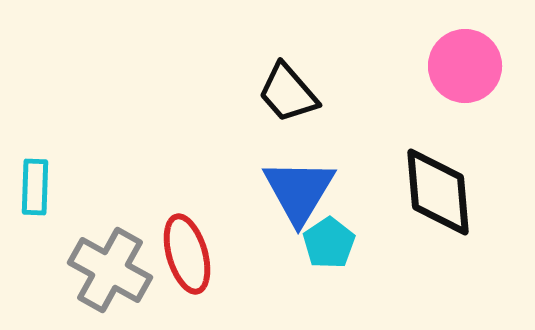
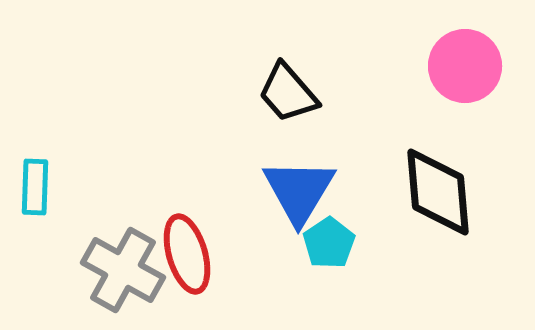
gray cross: moved 13 px right
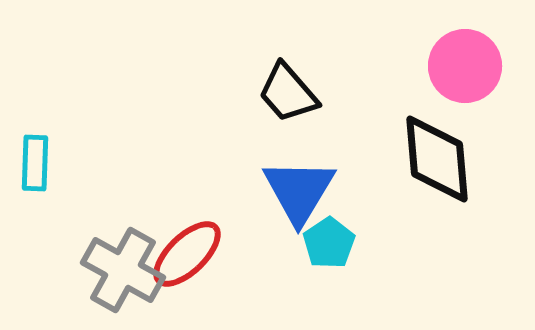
cyan rectangle: moved 24 px up
black diamond: moved 1 px left, 33 px up
red ellipse: rotated 62 degrees clockwise
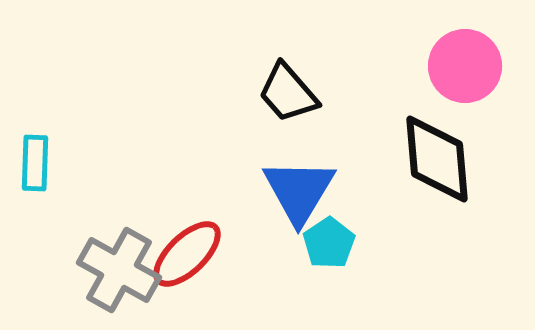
gray cross: moved 4 px left
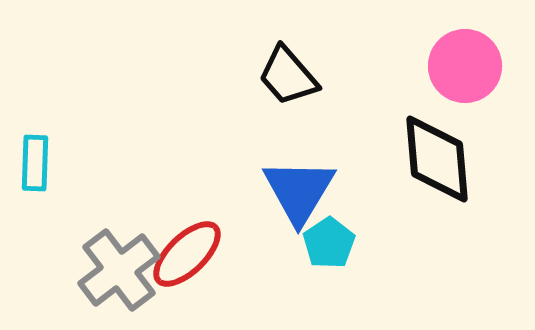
black trapezoid: moved 17 px up
gray cross: rotated 24 degrees clockwise
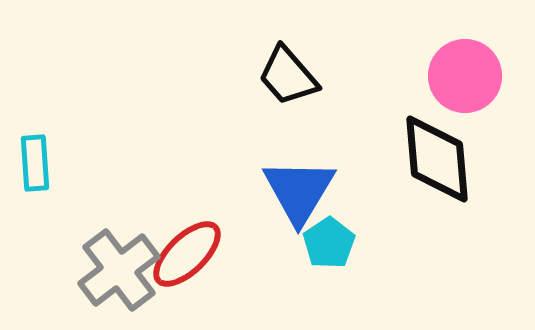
pink circle: moved 10 px down
cyan rectangle: rotated 6 degrees counterclockwise
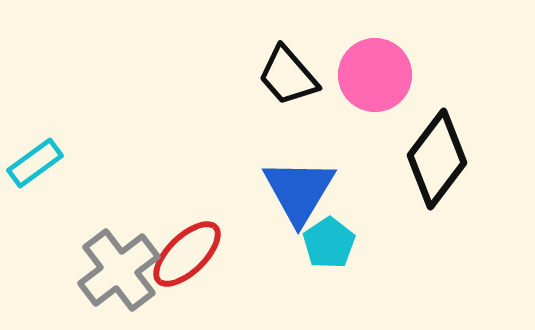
pink circle: moved 90 px left, 1 px up
black diamond: rotated 42 degrees clockwise
cyan rectangle: rotated 58 degrees clockwise
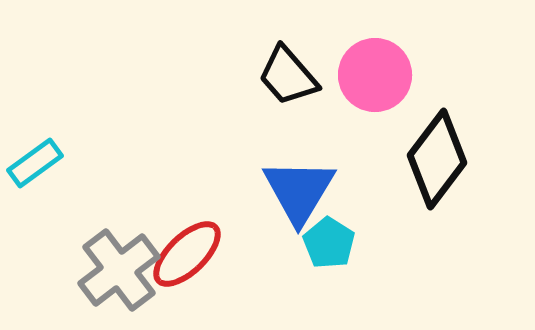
cyan pentagon: rotated 6 degrees counterclockwise
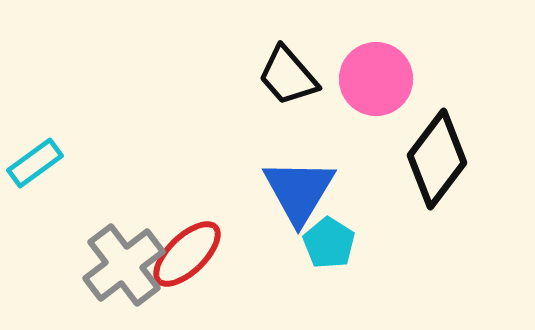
pink circle: moved 1 px right, 4 px down
gray cross: moved 5 px right, 5 px up
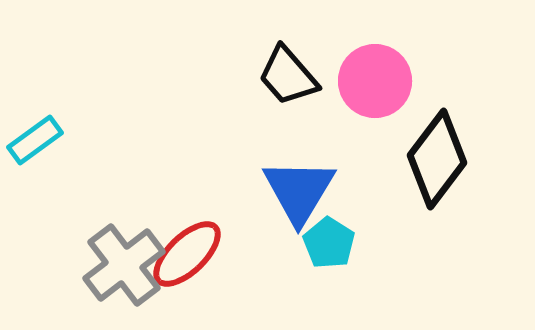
pink circle: moved 1 px left, 2 px down
cyan rectangle: moved 23 px up
